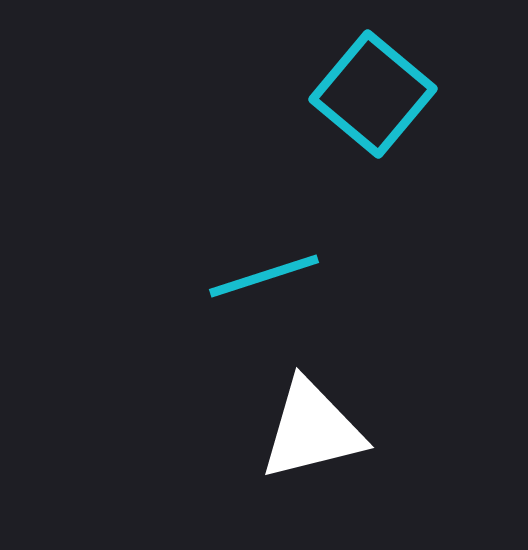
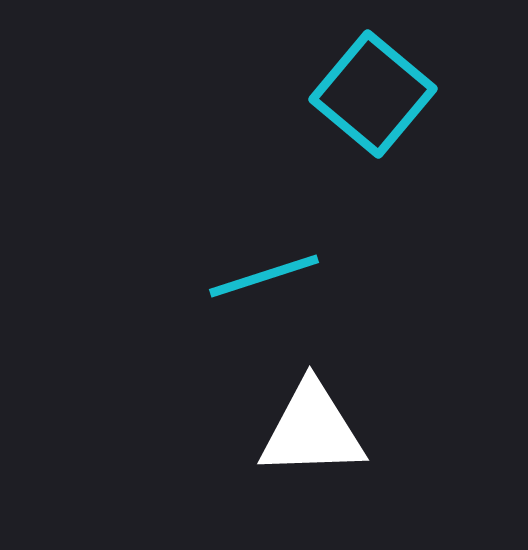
white triangle: rotated 12 degrees clockwise
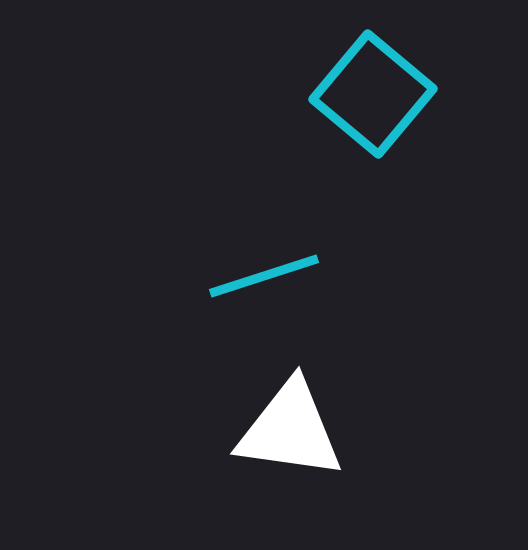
white triangle: moved 22 px left; rotated 10 degrees clockwise
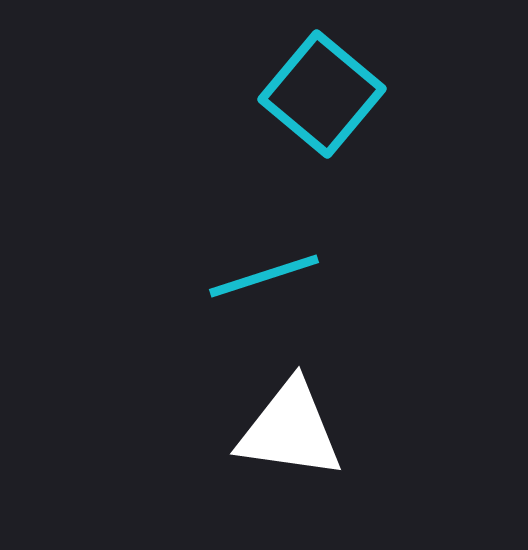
cyan square: moved 51 px left
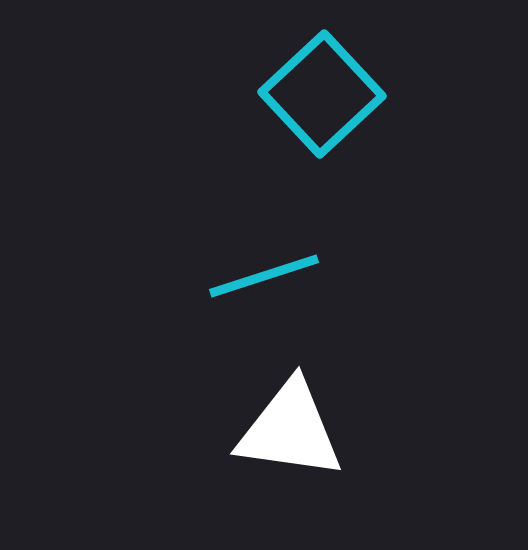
cyan square: rotated 7 degrees clockwise
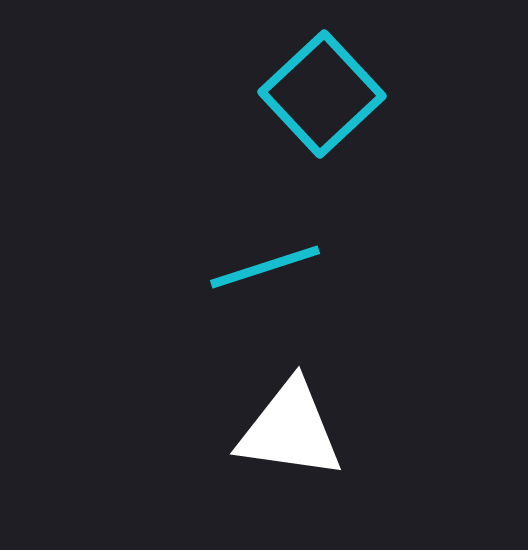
cyan line: moved 1 px right, 9 px up
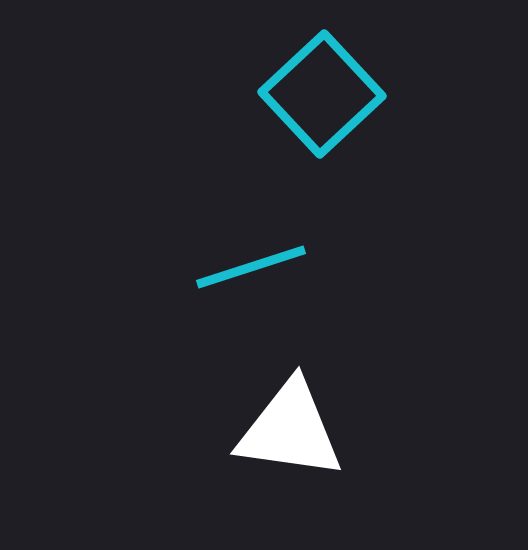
cyan line: moved 14 px left
